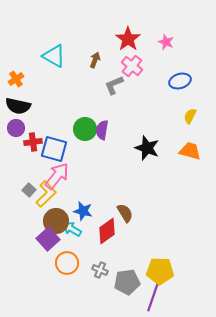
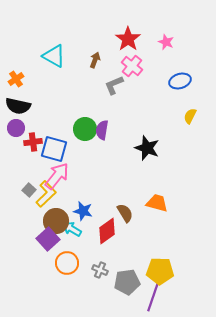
orange trapezoid: moved 33 px left, 52 px down
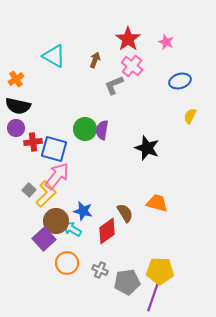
purple square: moved 4 px left
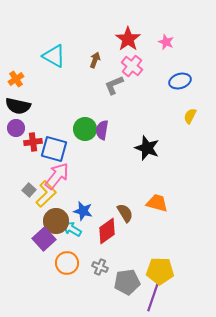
gray cross: moved 3 px up
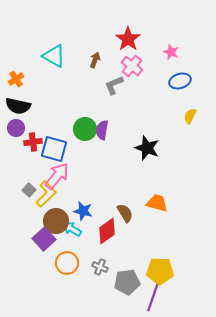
pink star: moved 5 px right, 10 px down
